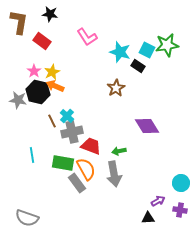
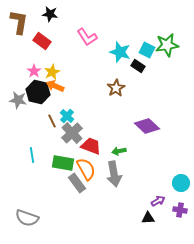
purple diamond: rotated 15 degrees counterclockwise
gray cross: moved 1 px down; rotated 30 degrees counterclockwise
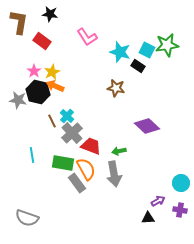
brown star: rotated 30 degrees counterclockwise
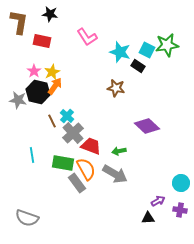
red rectangle: rotated 24 degrees counterclockwise
orange arrow: rotated 102 degrees clockwise
gray cross: moved 1 px right
gray arrow: moved 1 px right; rotated 50 degrees counterclockwise
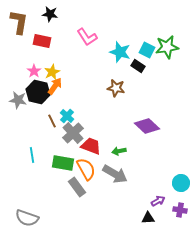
green star: moved 2 px down
gray rectangle: moved 4 px down
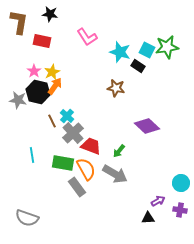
green arrow: rotated 40 degrees counterclockwise
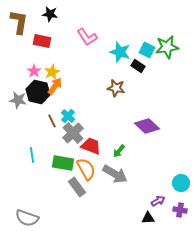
cyan cross: moved 1 px right
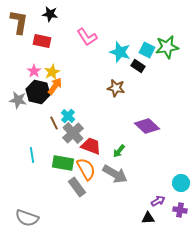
brown line: moved 2 px right, 2 px down
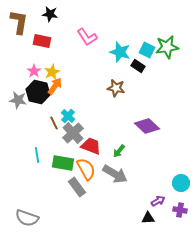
cyan line: moved 5 px right
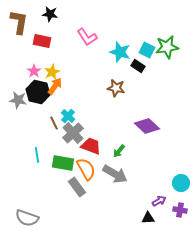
purple arrow: moved 1 px right
